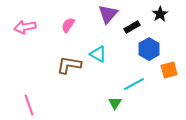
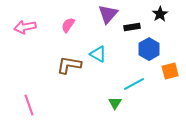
black rectangle: rotated 21 degrees clockwise
orange square: moved 1 px right, 1 px down
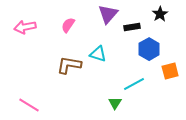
cyan triangle: rotated 12 degrees counterclockwise
pink line: rotated 40 degrees counterclockwise
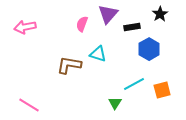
pink semicircle: moved 14 px right, 1 px up; rotated 14 degrees counterclockwise
orange square: moved 8 px left, 19 px down
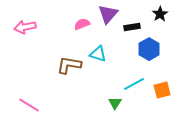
pink semicircle: rotated 49 degrees clockwise
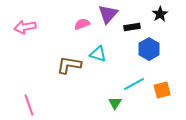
pink line: rotated 40 degrees clockwise
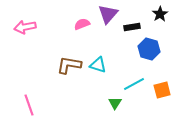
blue hexagon: rotated 15 degrees counterclockwise
cyan triangle: moved 11 px down
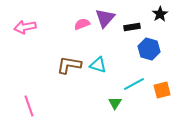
purple triangle: moved 3 px left, 4 px down
pink line: moved 1 px down
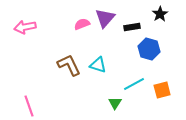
brown L-shape: rotated 55 degrees clockwise
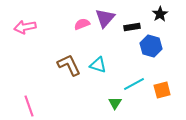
blue hexagon: moved 2 px right, 3 px up
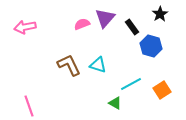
black rectangle: rotated 63 degrees clockwise
cyan line: moved 3 px left
orange square: rotated 18 degrees counterclockwise
green triangle: rotated 32 degrees counterclockwise
